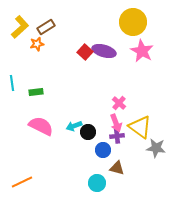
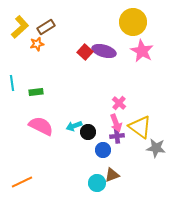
brown triangle: moved 5 px left, 7 px down; rotated 35 degrees counterclockwise
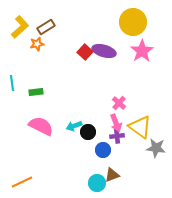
pink star: rotated 10 degrees clockwise
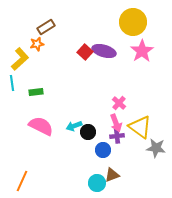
yellow L-shape: moved 32 px down
orange line: moved 1 px up; rotated 40 degrees counterclockwise
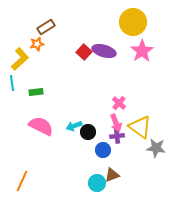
red square: moved 1 px left
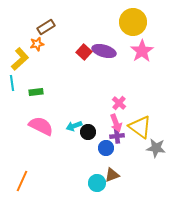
blue circle: moved 3 px right, 2 px up
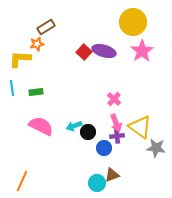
yellow L-shape: rotated 135 degrees counterclockwise
cyan line: moved 5 px down
pink cross: moved 5 px left, 4 px up
blue circle: moved 2 px left
